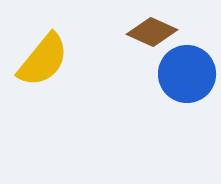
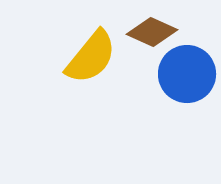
yellow semicircle: moved 48 px right, 3 px up
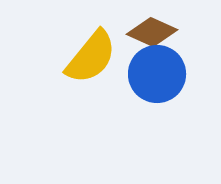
blue circle: moved 30 px left
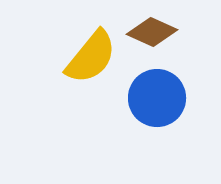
blue circle: moved 24 px down
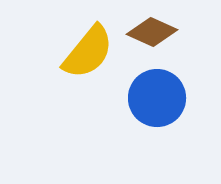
yellow semicircle: moved 3 px left, 5 px up
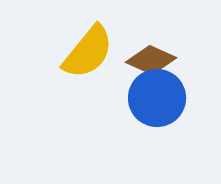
brown diamond: moved 1 px left, 28 px down
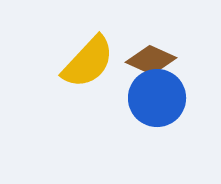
yellow semicircle: moved 10 px down; rotated 4 degrees clockwise
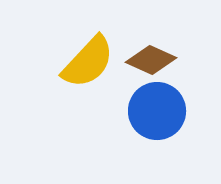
blue circle: moved 13 px down
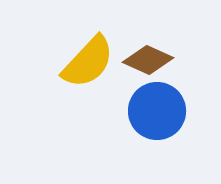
brown diamond: moved 3 px left
